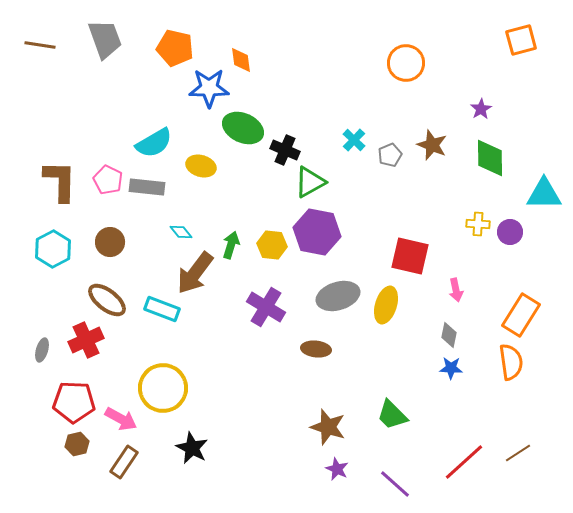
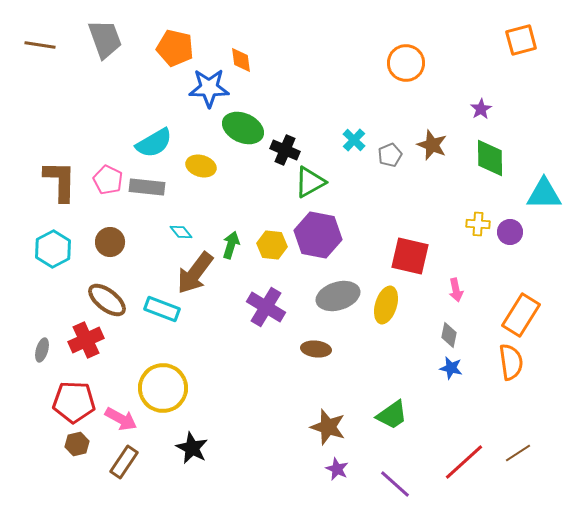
purple hexagon at (317, 232): moved 1 px right, 3 px down
blue star at (451, 368): rotated 10 degrees clockwise
green trapezoid at (392, 415): rotated 80 degrees counterclockwise
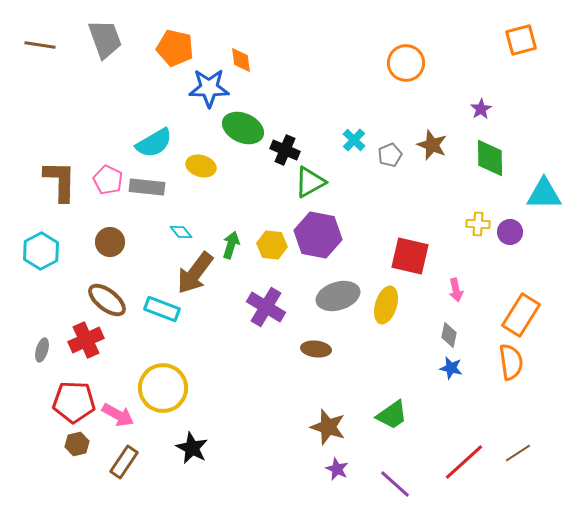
cyan hexagon at (53, 249): moved 12 px left, 2 px down
pink arrow at (121, 419): moved 3 px left, 4 px up
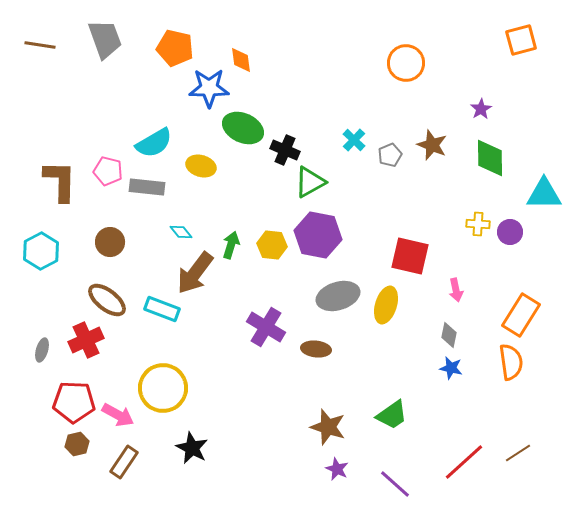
pink pentagon at (108, 180): moved 9 px up; rotated 12 degrees counterclockwise
purple cross at (266, 307): moved 20 px down
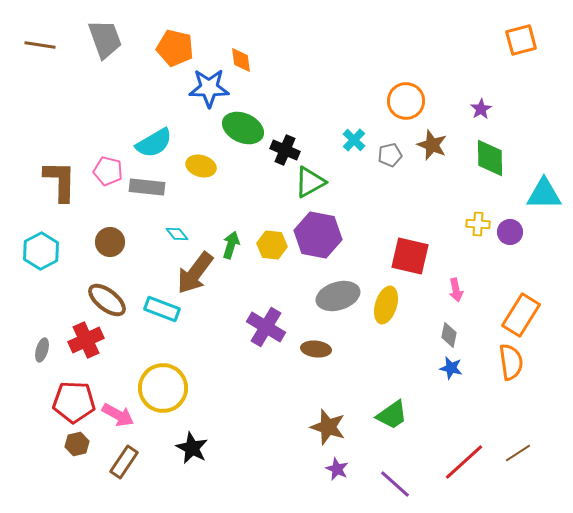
orange circle at (406, 63): moved 38 px down
gray pentagon at (390, 155): rotated 10 degrees clockwise
cyan diamond at (181, 232): moved 4 px left, 2 px down
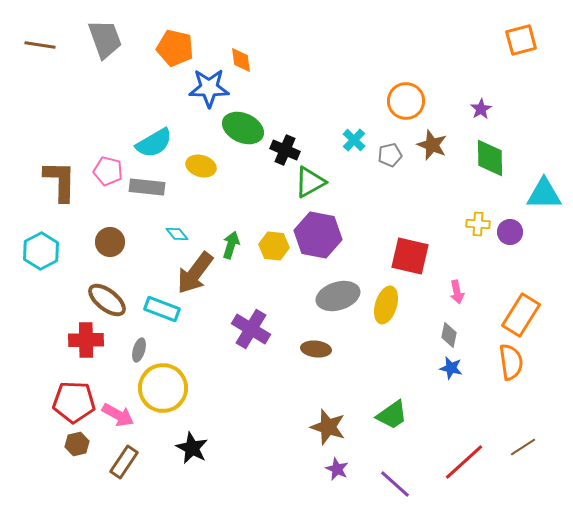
yellow hexagon at (272, 245): moved 2 px right, 1 px down
pink arrow at (456, 290): moved 1 px right, 2 px down
purple cross at (266, 327): moved 15 px left, 2 px down
red cross at (86, 340): rotated 24 degrees clockwise
gray ellipse at (42, 350): moved 97 px right
brown line at (518, 453): moved 5 px right, 6 px up
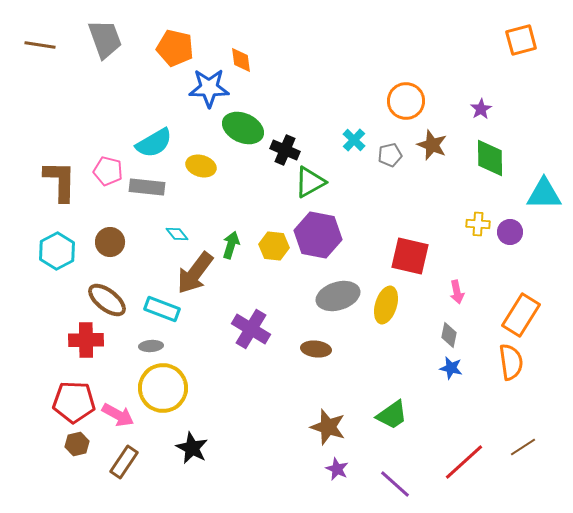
cyan hexagon at (41, 251): moved 16 px right
gray ellipse at (139, 350): moved 12 px right, 4 px up; rotated 70 degrees clockwise
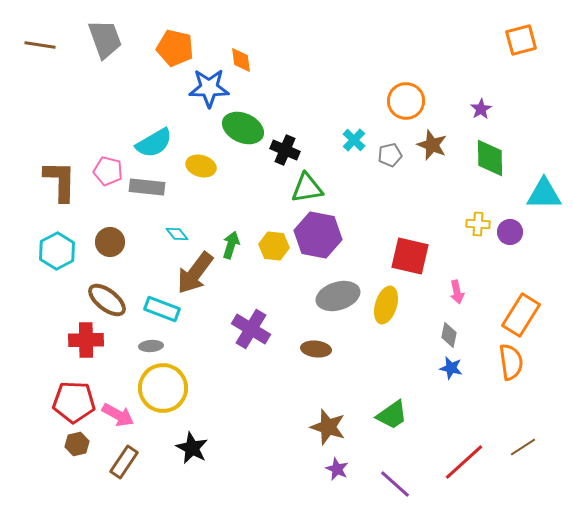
green triangle at (310, 182): moved 3 px left, 6 px down; rotated 20 degrees clockwise
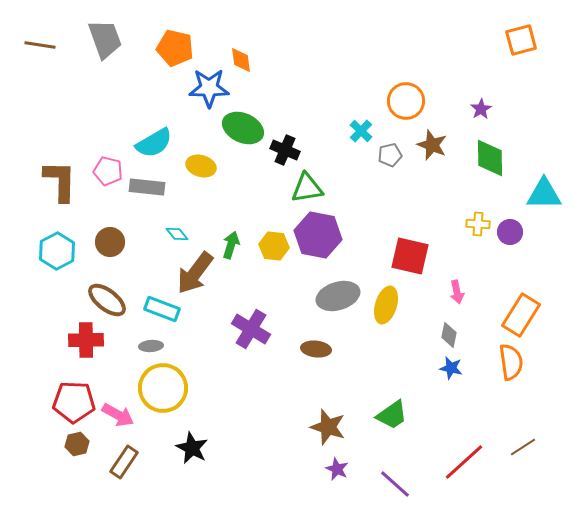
cyan cross at (354, 140): moved 7 px right, 9 px up
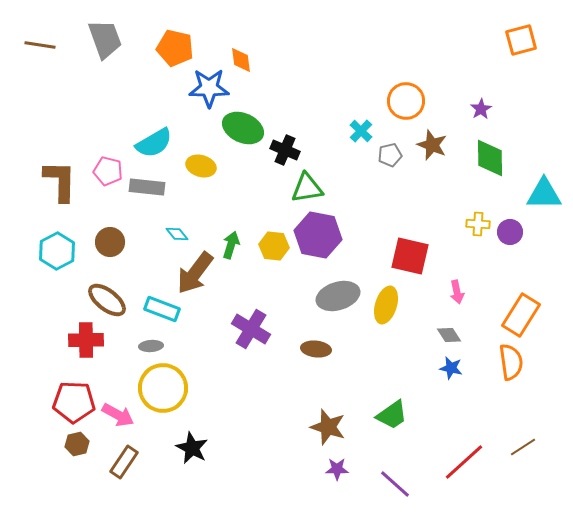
gray diamond at (449, 335): rotated 45 degrees counterclockwise
purple star at (337, 469): rotated 25 degrees counterclockwise
